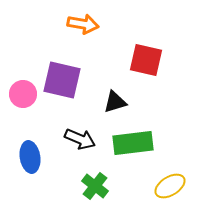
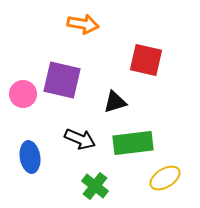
yellow ellipse: moved 5 px left, 8 px up
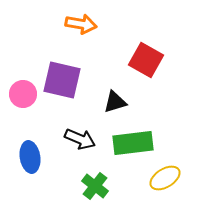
orange arrow: moved 2 px left
red square: rotated 16 degrees clockwise
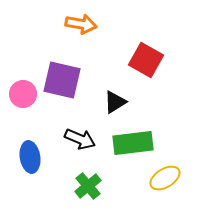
black triangle: rotated 15 degrees counterclockwise
green cross: moved 7 px left; rotated 12 degrees clockwise
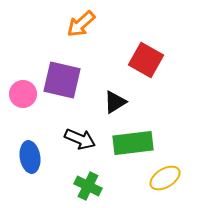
orange arrow: rotated 128 degrees clockwise
green cross: rotated 24 degrees counterclockwise
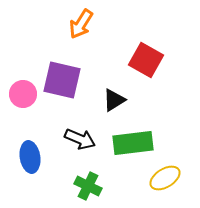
orange arrow: rotated 16 degrees counterclockwise
black triangle: moved 1 px left, 2 px up
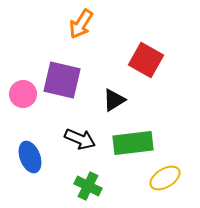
blue ellipse: rotated 12 degrees counterclockwise
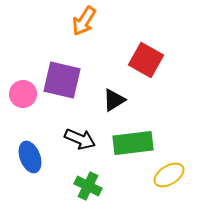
orange arrow: moved 3 px right, 3 px up
yellow ellipse: moved 4 px right, 3 px up
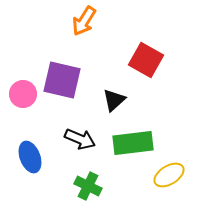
black triangle: rotated 10 degrees counterclockwise
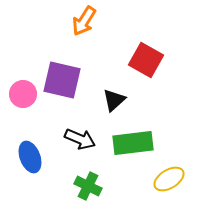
yellow ellipse: moved 4 px down
